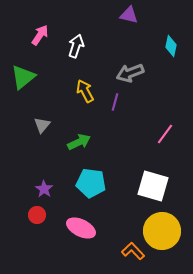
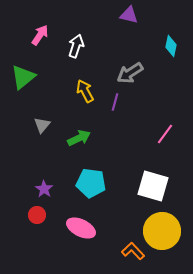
gray arrow: rotated 12 degrees counterclockwise
green arrow: moved 4 px up
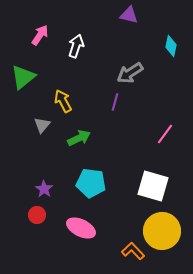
yellow arrow: moved 22 px left, 10 px down
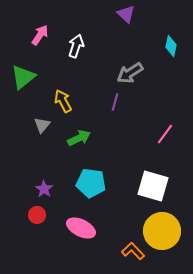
purple triangle: moved 3 px left, 1 px up; rotated 30 degrees clockwise
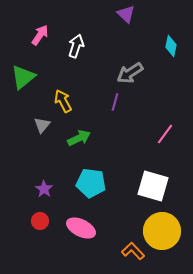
red circle: moved 3 px right, 6 px down
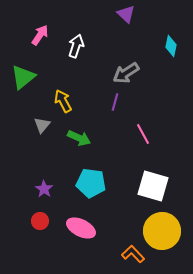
gray arrow: moved 4 px left
pink line: moved 22 px left; rotated 65 degrees counterclockwise
green arrow: rotated 50 degrees clockwise
orange L-shape: moved 3 px down
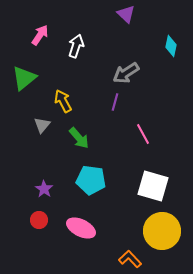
green triangle: moved 1 px right, 1 px down
green arrow: rotated 25 degrees clockwise
cyan pentagon: moved 3 px up
red circle: moved 1 px left, 1 px up
orange L-shape: moved 3 px left, 5 px down
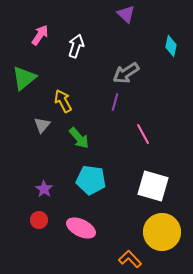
yellow circle: moved 1 px down
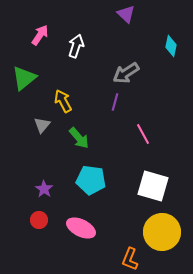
orange L-shape: rotated 115 degrees counterclockwise
